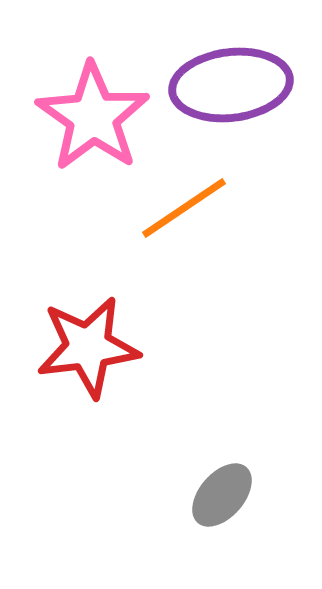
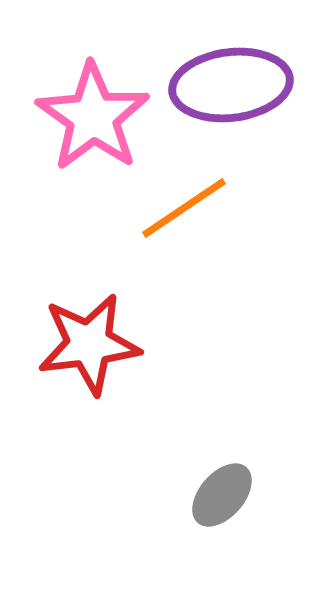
red star: moved 1 px right, 3 px up
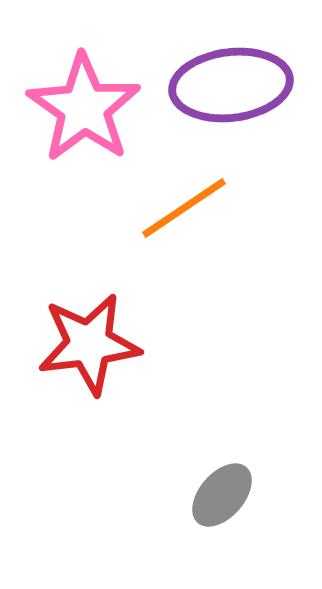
pink star: moved 9 px left, 9 px up
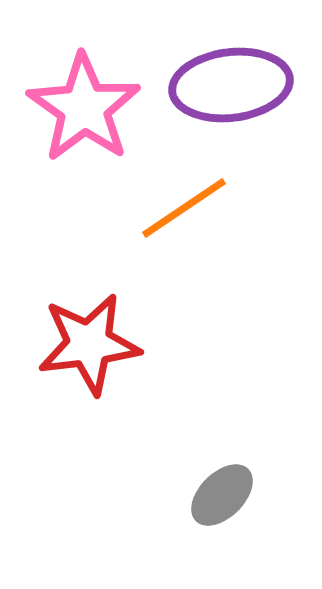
gray ellipse: rotated 4 degrees clockwise
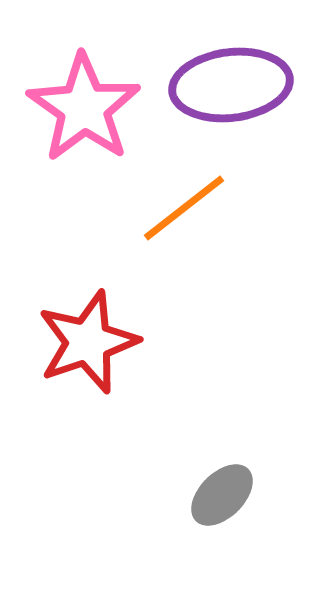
orange line: rotated 4 degrees counterclockwise
red star: moved 1 px left, 2 px up; rotated 12 degrees counterclockwise
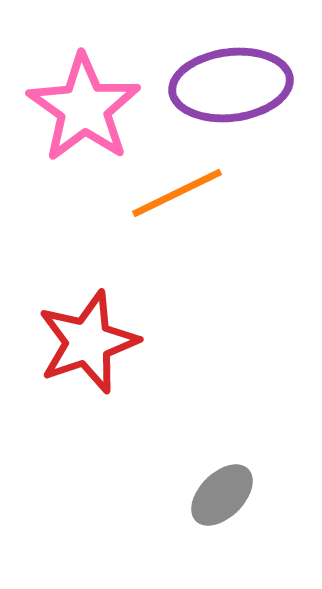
orange line: moved 7 px left, 15 px up; rotated 12 degrees clockwise
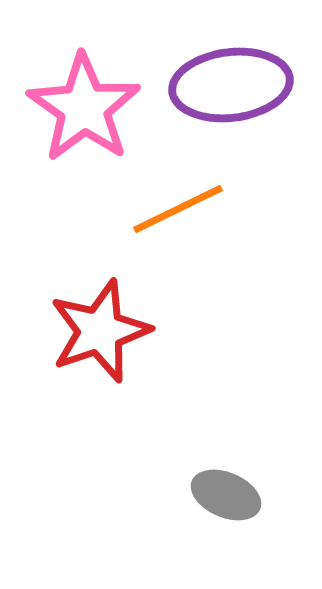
orange line: moved 1 px right, 16 px down
red star: moved 12 px right, 11 px up
gray ellipse: moved 4 px right; rotated 68 degrees clockwise
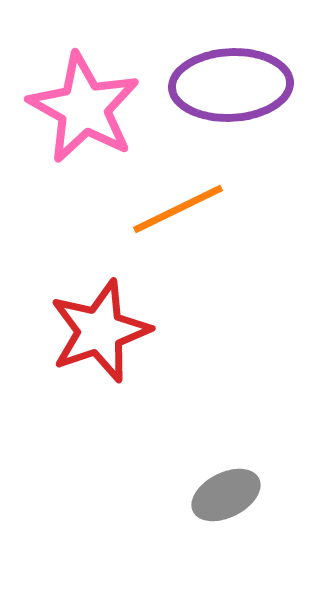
purple ellipse: rotated 4 degrees clockwise
pink star: rotated 6 degrees counterclockwise
gray ellipse: rotated 50 degrees counterclockwise
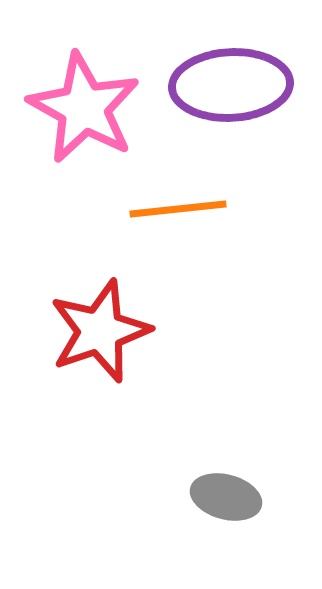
orange line: rotated 20 degrees clockwise
gray ellipse: moved 2 px down; rotated 42 degrees clockwise
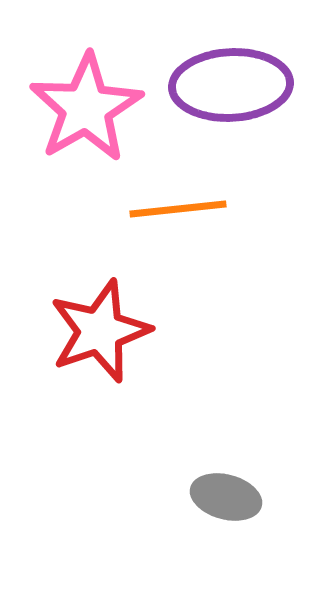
pink star: moved 2 px right; rotated 13 degrees clockwise
